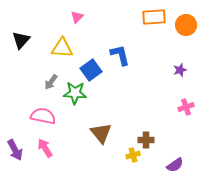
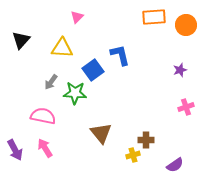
blue square: moved 2 px right
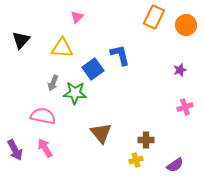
orange rectangle: rotated 60 degrees counterclockwise
blue square: moved 1 px up
gray arrow: moved 2 px right, 1 px down; rotated 14 degrees counterclockwise
pink cross: moved 1 px left
yellow cross: moved 3 px right, 5 px down
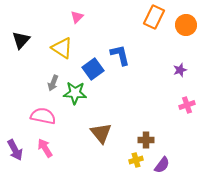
yellow triangle: rotated 30 degrees clockwise
pink cross: moved 2 px right, 2 px up
purple semicircle: moved 13 px left; rotated 18 degrees counterclockwise
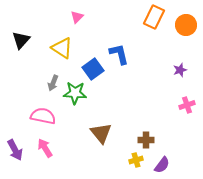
blue L-shape: moved 1 px left, 1 px up
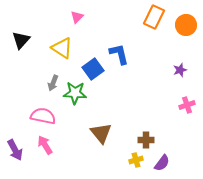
pink arrow: moved 3 px up
purple semicircle: moved 2 px up
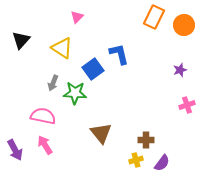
orange circle: moved 2 px left
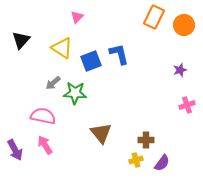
blue square: moved 2 px left, 8 px up; rotated 15 degrees clockwise
gray arrow: rotated 28 degrees clockwise
